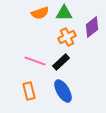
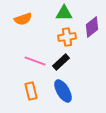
orange semicircle: moved 17 px left, 6 px down
orange cross: rotated 18 degrees clockwise
orange rectangle: moved 2 px right
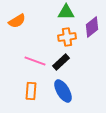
green triangle: moved 2 px right, 1 px up
orange semicircle: moved 6 px left, 2 px down; rotated 12 degrees counterclockwise
orange rectangle: rotated 18 degrees clockwise
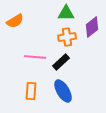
green triangle: moved 1 px down
orange semicircle: moved 2 px left
pink line: moved 4 px up; rotated 15 degrees counterclockwise
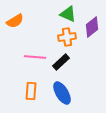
green triangle: moved 2 px right, 1 px down; rotated 24 degrees clockwise
blue ellipse: moved 1 px left, 2 px down
